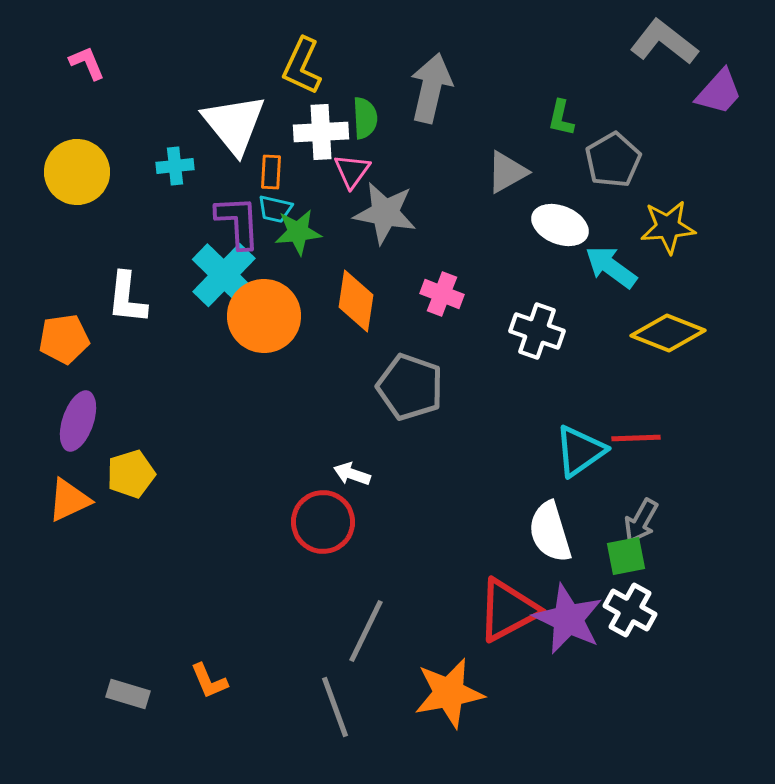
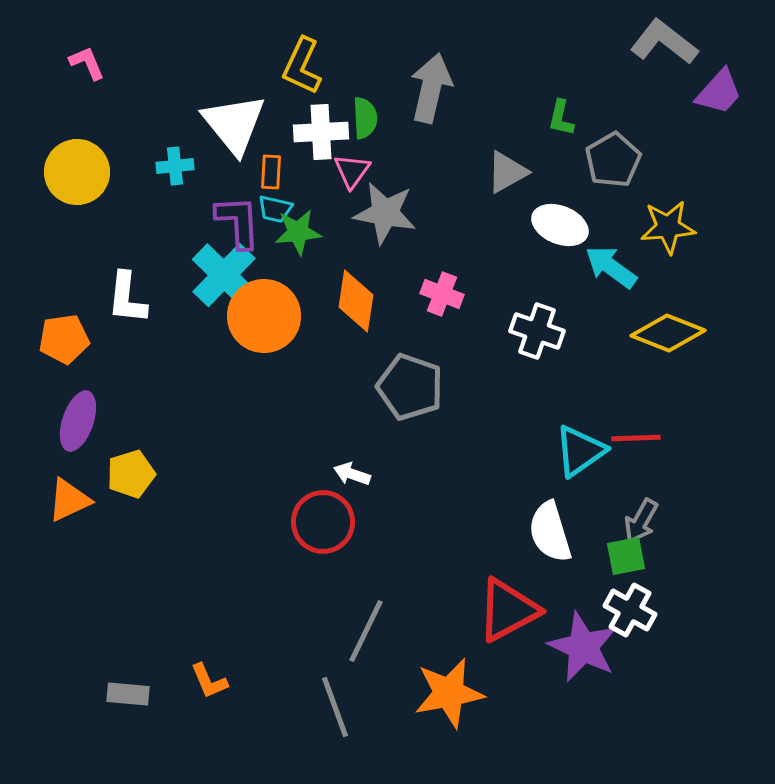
purple star at (568, 619): moved 15 px right, 28 px down
gray rectangle at (128, 694): rotated 12 degrees counterclockwise
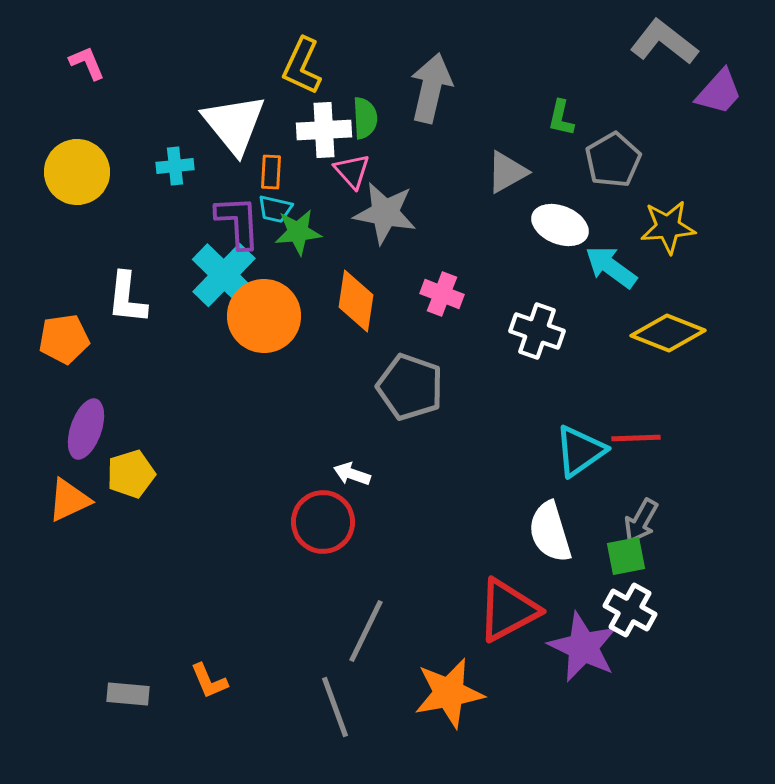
white cross at (321, 132): moved 3 px right, 2 px up
pink triangle at (352, 171): rotated 18 degrees counterclockwise
purple ellipse at (78, 421): moved 8 px right, 8 px down
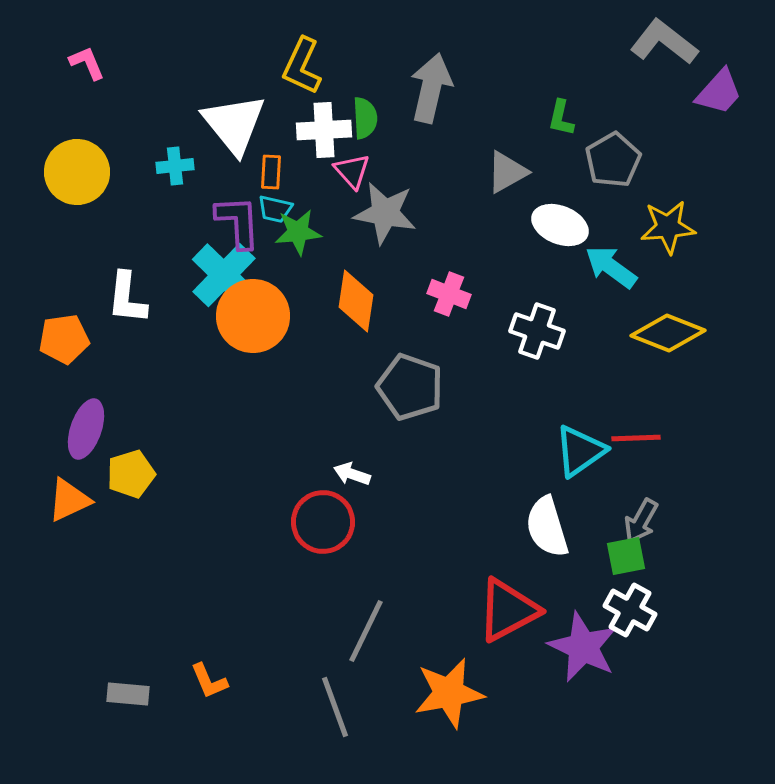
pink cross at (442, 294): moved 7 px right
orange circle at (264, 316): moved 11 px left
white semicircle at (550, 532): moved 3 px left, 5 px up
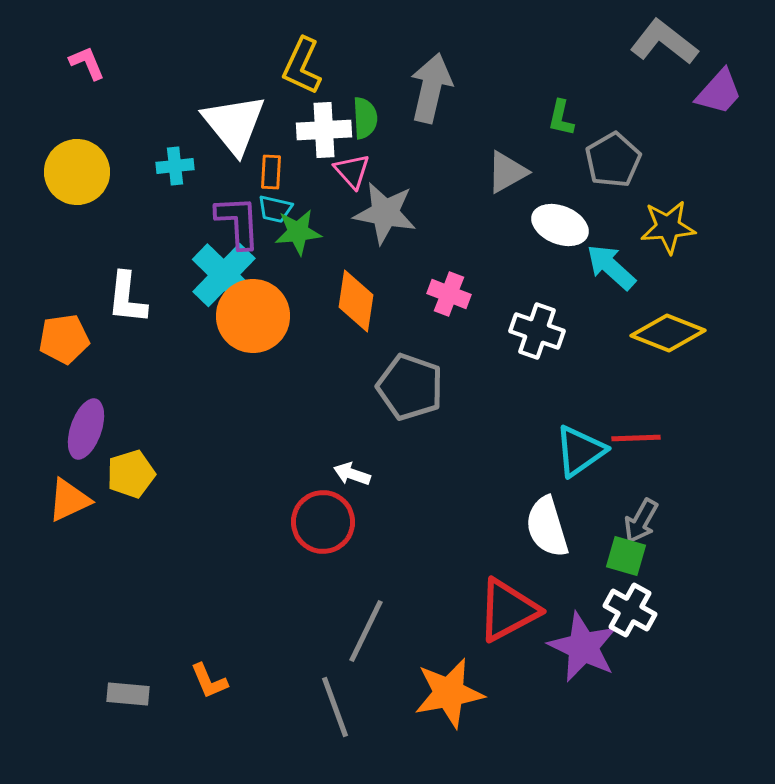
cyan arrow at (611, 267): rotated 6 degrees clockwise
green square at (626, 556): rotated 27 degrees clockwise
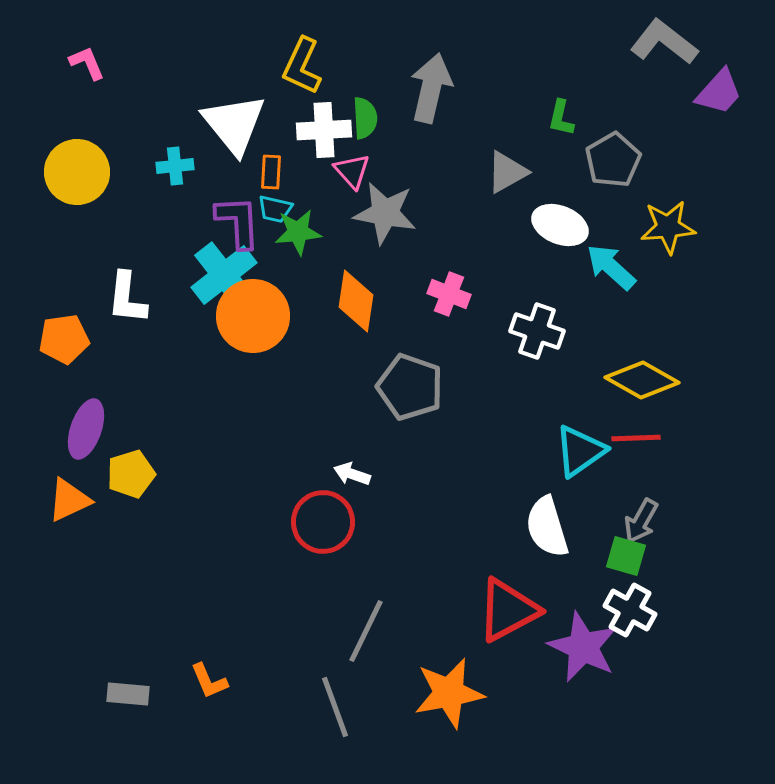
cyan cross at (224, 275): rotated 8 degrees clockwise
yellow diamond at (668, 333): moved 26 px left, 47 px down; rotated 8 degrees clockwise
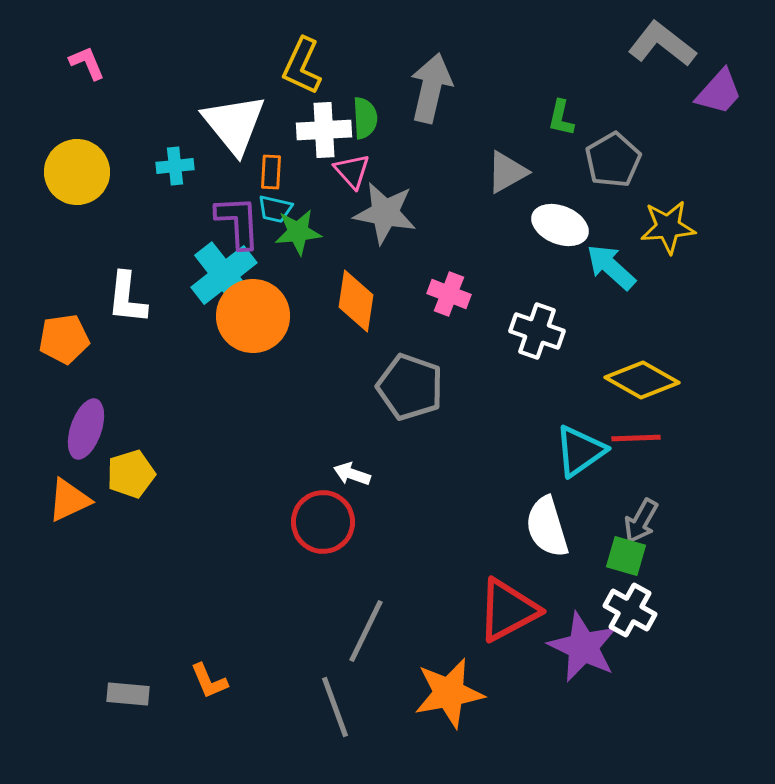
gray L-shape at (664, 42): moved 2 px left, 2 px down
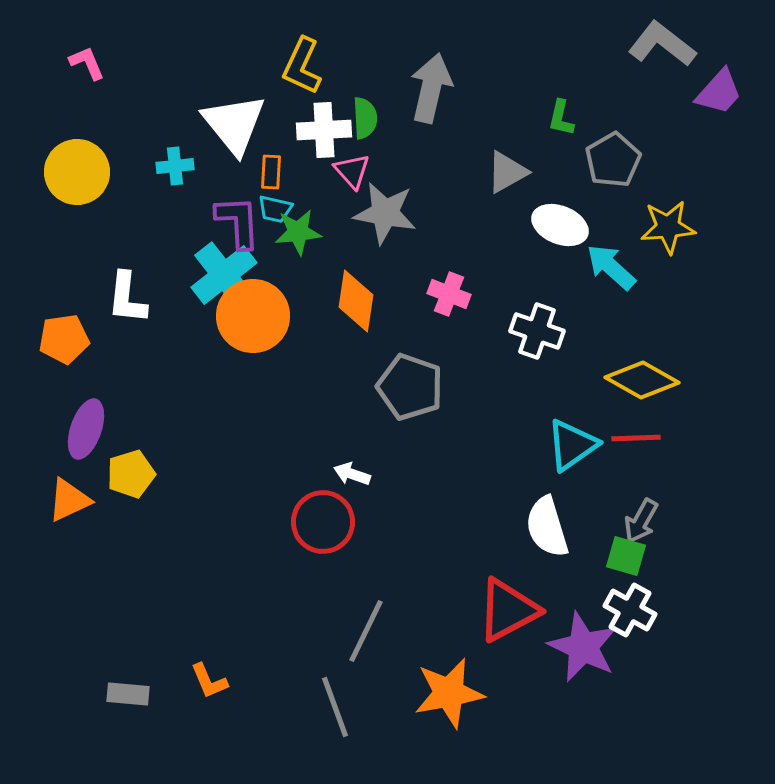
cyan triangle at (580, 451): moved 8 px left, 6 px up
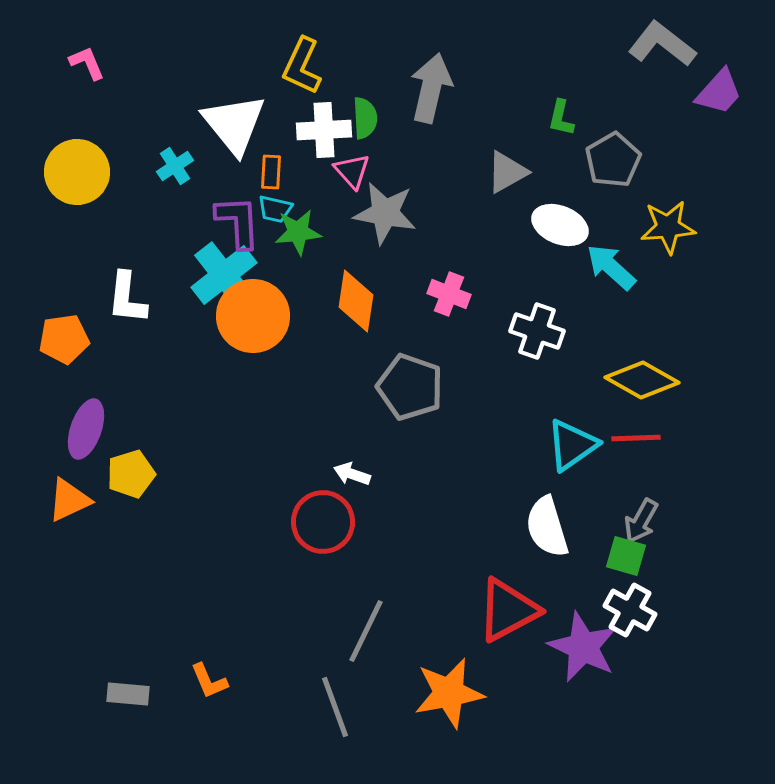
cyan cross at (175, 166): rotated 27 degrees counterclockwise
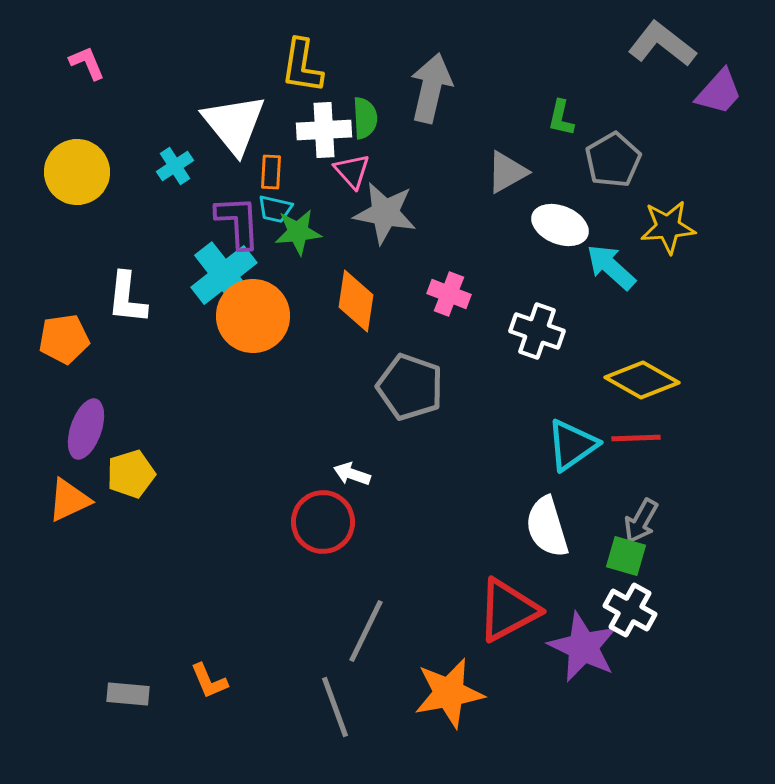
yellow L-shape at (302, 66): rotated 16 degrees counterclockwise
